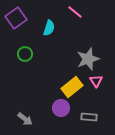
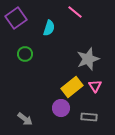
pink triangle: moved 1 px left, 5 px down
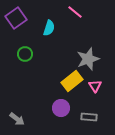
yellow rectangle: moved 6 px up
gray arrow: moved 8 px left
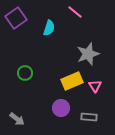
green circle: moved 19 px down
gray star: moved 5 px up
yellow rectangle: rotated 15 degrees clockwise
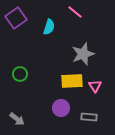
cyan semicircle: moved 1 px up
gray star: moved 5 px left
green circle: moved 5 px left, 1 px down
yellow rectangle: rotated 20 degrees clockwise
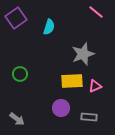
pink line: moved 21 px right
pink triangle: rotated 40 degrees clockwise
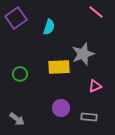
yellow rectangle: moved 13 px left, 14 px up
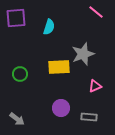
purple square: rotated 30 degrees clockwise
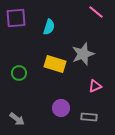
yellow rectangle: moved 4 px left, 3 px up; rotated 20 degrees clockwise
green circle: moved 1 px left, 1 px up
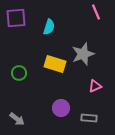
pink line: rotated 28 degrees clockwise
gray rectangle: moved 1 px down
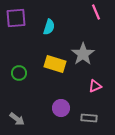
gray star: rotated 15 degrees counterclockwise
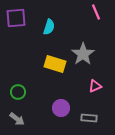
green circle: moved 1 px left, 19 px down
